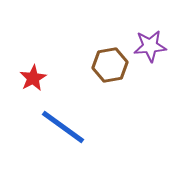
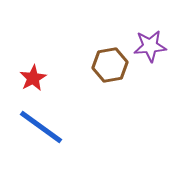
blue line: moved 22 px left
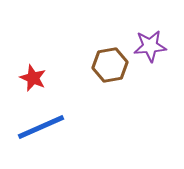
red star: rotated 20 degrees counterclockwise
blue line: rotated 60 degrees counterclockwise
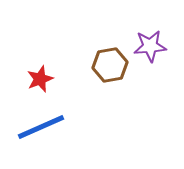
red star: moved 7 px right, 1 px down; rotated 28 degrees clockwise
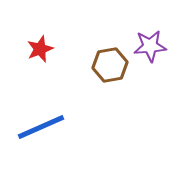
red star: moved 30 px up
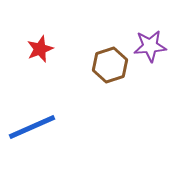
brown hexagon: rotated 8 degrees counterclockwise
blue line: moved 9 px left
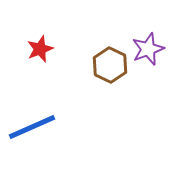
purple star: moved 2 px left, 3 px down; rotated 16 degrees counterclockwise
brown hexagon: rotated 16 degrees counterclockwise
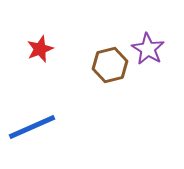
purple star: rotated 20 degrees counterclockwise
brown hexagon: rotated 20 degrees clockwise
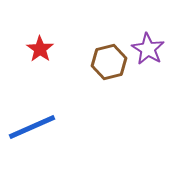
red star: rotated 16 degrees counterclockwise
brown hexagon: moved 1 px left, 3 px up
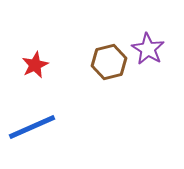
red star: moved 5 px left, 16 px down; rotated 12 degrees clockwise
